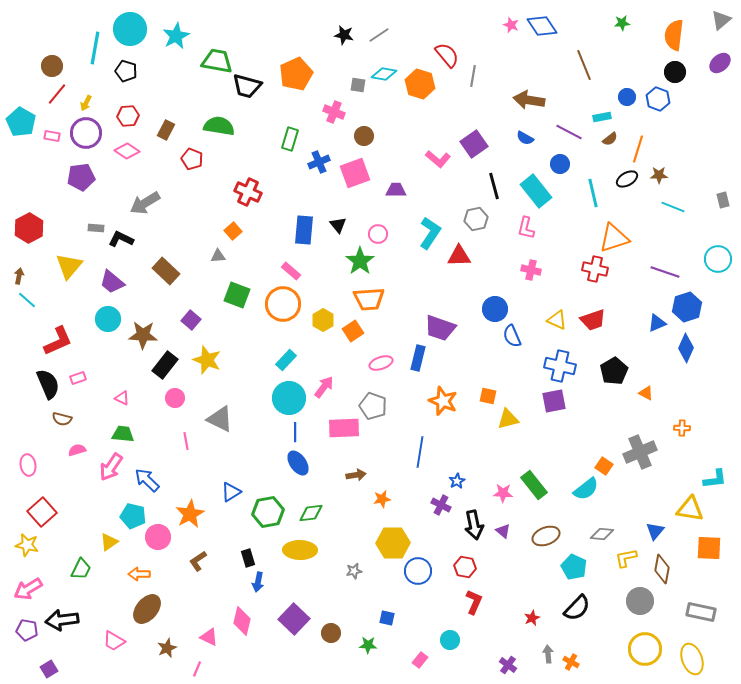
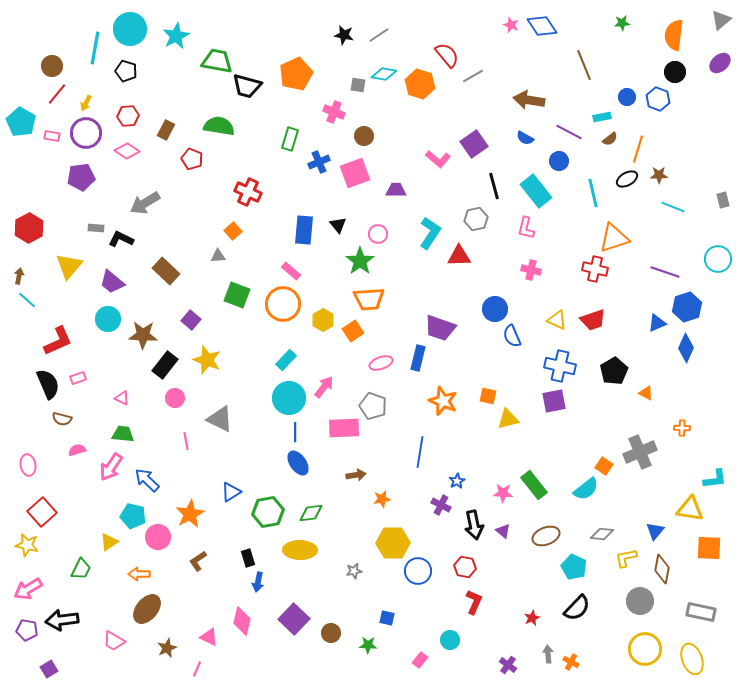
gray line at (473, 76): rotated 50 degrees clockwise
blue circle at (560, 164): moved 1 px left, 3 px up
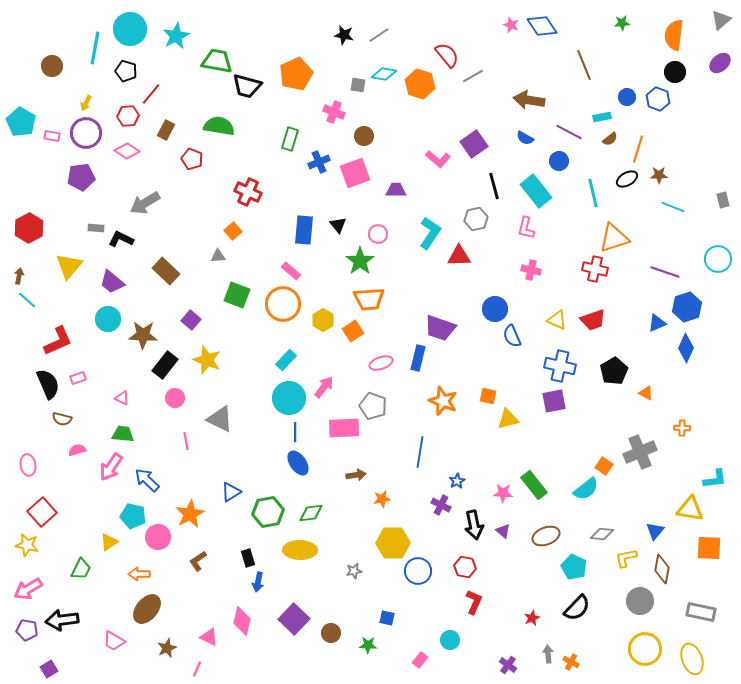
red line at (57, 94): moved 94 px right
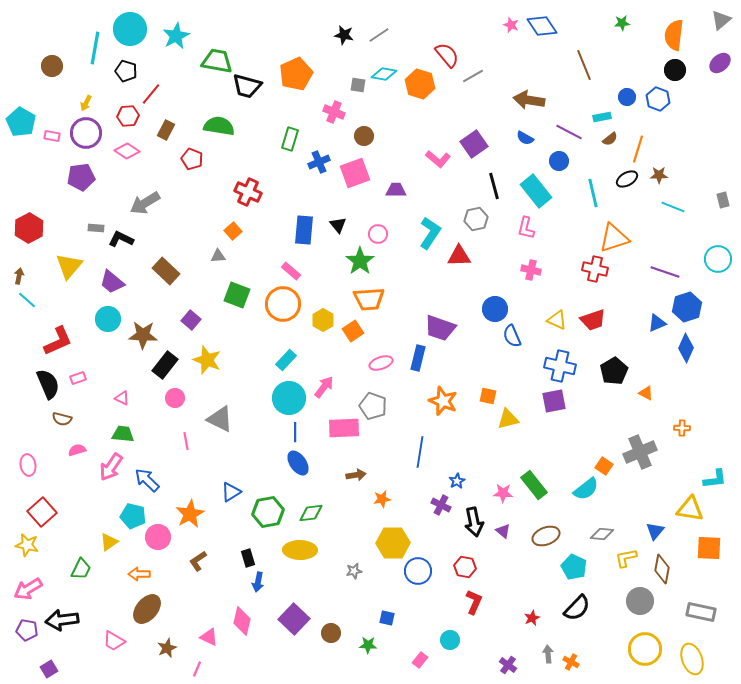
black circle at (675, 72): moved 2 px up
black arrow at (474, 525): moved 3 px up
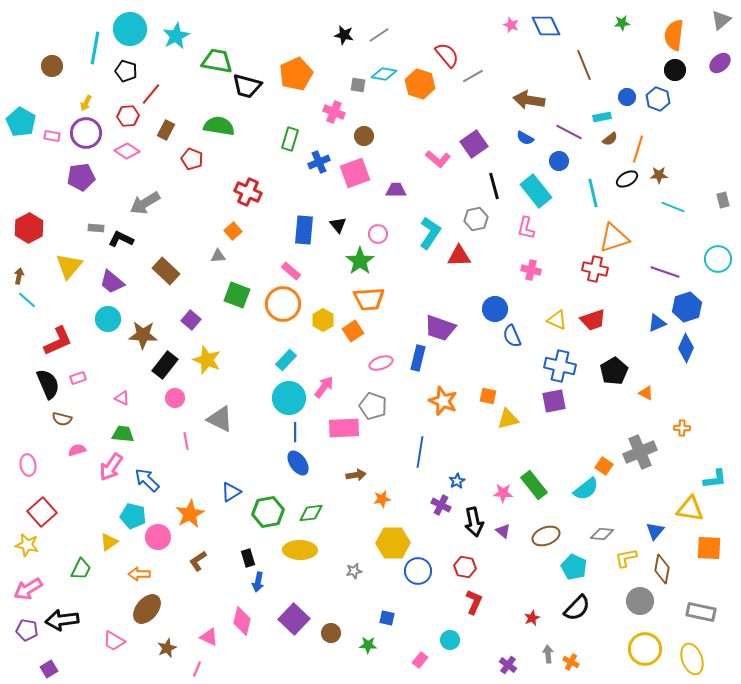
blue diamond at (542, 26): moved 4 px right; rotated 8 degrees clockwise
